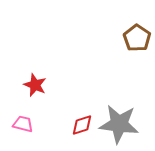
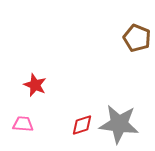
brown pentagon: rotated 12 degrees counterclockwise
pink trapezoid: rotated 10 degrees counterclockwise
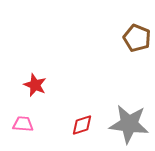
gray star: moved 10 px right
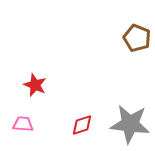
gray star: moved 1 px right
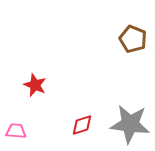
brown pentagon: moved 4 px left, 1 px down
pink trapezoid: moved 7 px left, 7 px down
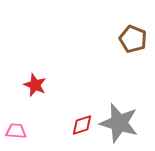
gray star: moved 11 px left, 1 px up; rotated 9 degrees clockwise
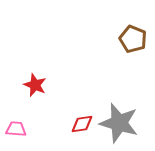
red diamond: moved 1 px up; rotated 10 degrees clockwise
pink trapezoid: moved 2 px up
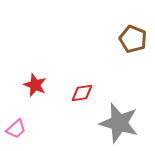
red diamond: moved 31 px up
pink trapezoid: rotated 135 degrees clockwise
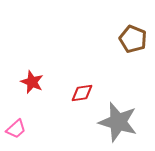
red star: moved 3 px left, 3 px up
gray star: moved 1 px left, 1 px up
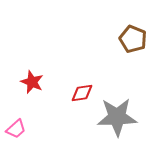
gray star: moved 1 px left, 5 px up; rotated 18 degrees counterclockwise
